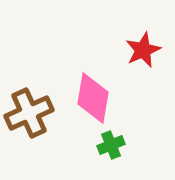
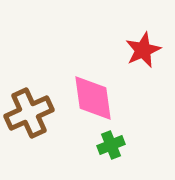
pink diamond: rotated 18 degrees counterclockwise
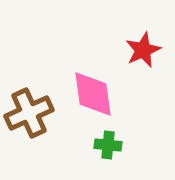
pink diamond: moved 4 px up
green cross: moved 3 px left; rotated 28 degrees clockwise
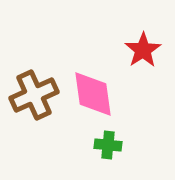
red star: rotated 9 degrees counterclockwise
brown cross: moved 5 px right, 18 px up
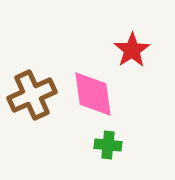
red star: moved 11 px left
brown cross: moved 2 px left
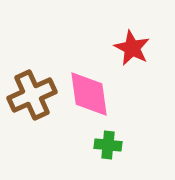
red star: moved 2 px up; rotated 12 degrees counterclockwise
pink diamond: moved 4 px left
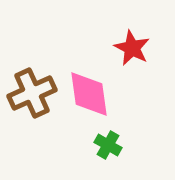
brown cross: moved 2 px up
green cross: rotated 24 degrees clockwise
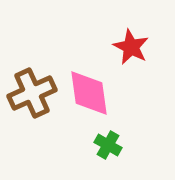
red star: moved 1 px left, 1 px up
pink diamond: moved 1 px up
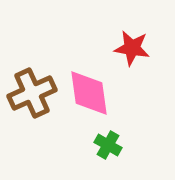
red star: moved 1 px right, 1 px down; rotated 18 degrees counterclockwise
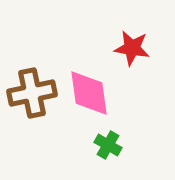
brown cross: rotated 12 degrees clockwise
